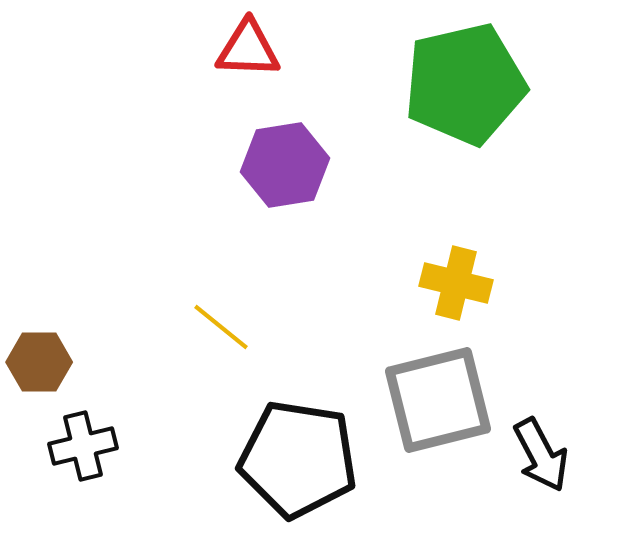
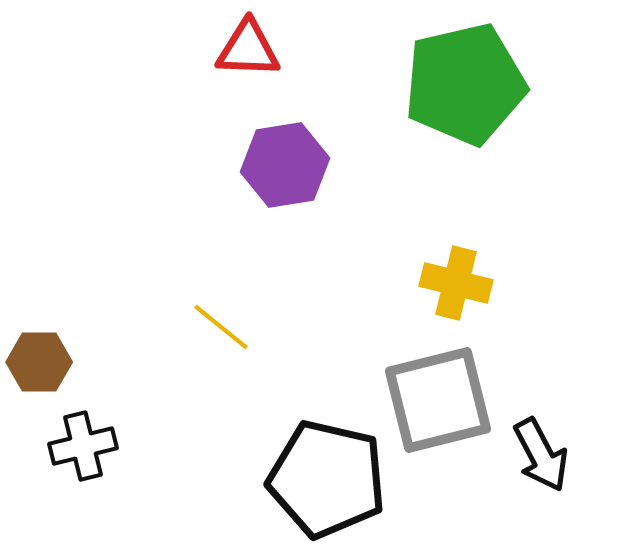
black pentagon: moved 29 px right, 20 px down; rotated 4 degrees clockwise
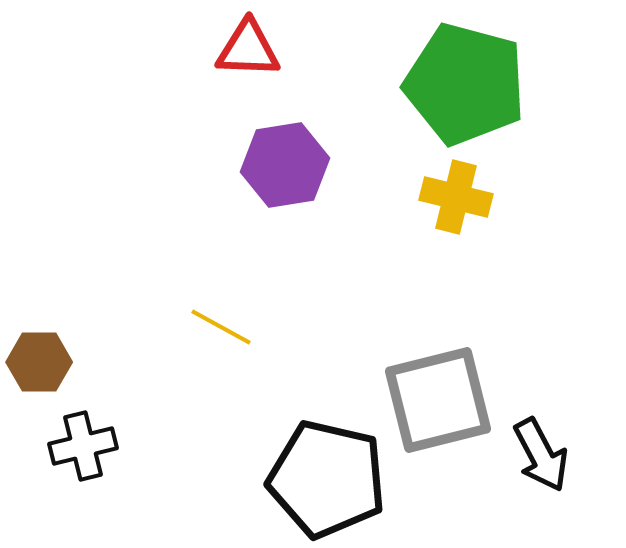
green pentagon: rotated 28 degrees clockwise
yellow cross: moved 86 px up
yellow line: rotated 10 degrees counterclockwise
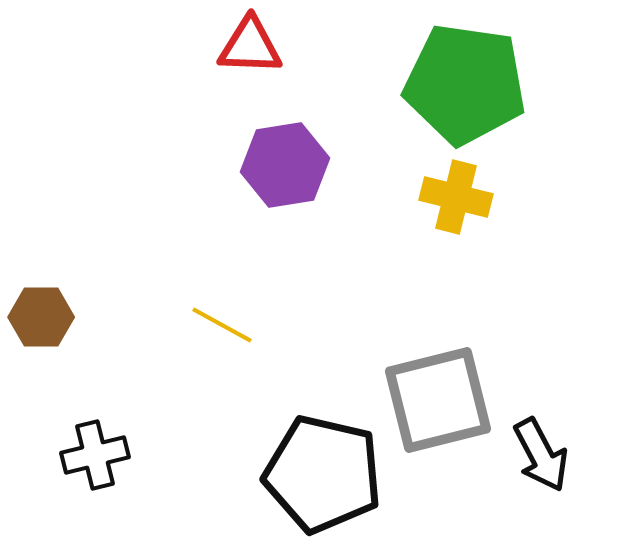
red triangle: moved 2 px right, 3 px up
green pentagon: rotated 7 degrees counterclockwise
yellow line: moved 1 px right, 2 px up
brown hexagon: moved 2 px right, 45 px up
black cross: moved 12 px right, 9 px down
black pentagon: moved 4 px left, 5 px up
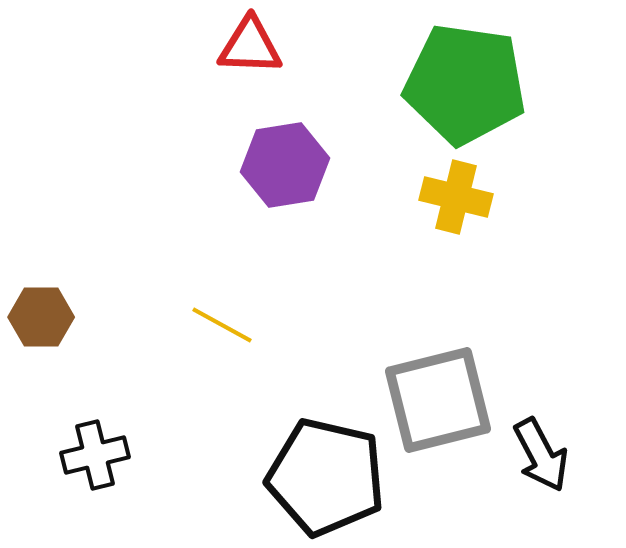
black pentagon: moved 3 px right, 3 px down
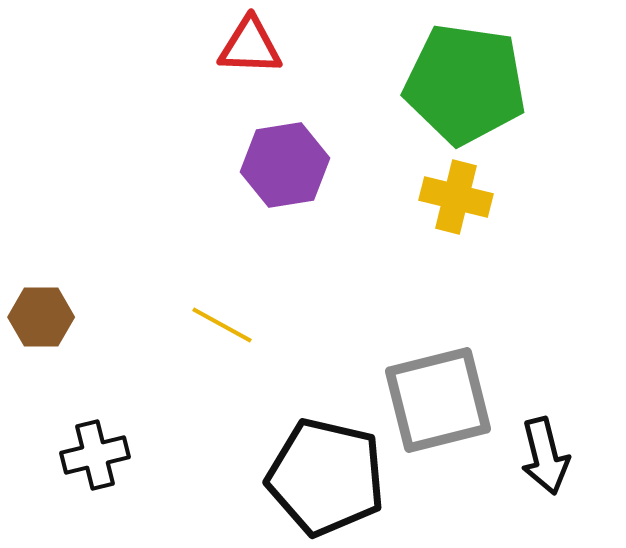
black arrow: moved 4 px right, 1 px down; rotated 14 degrees clockwise
